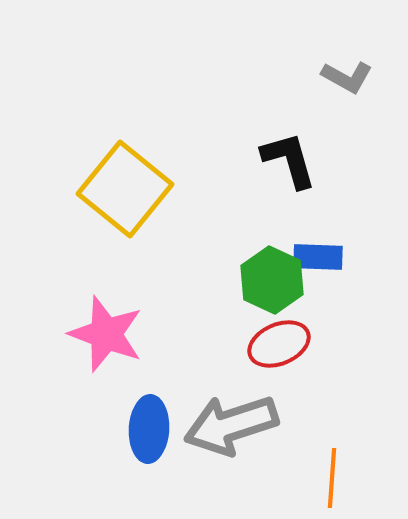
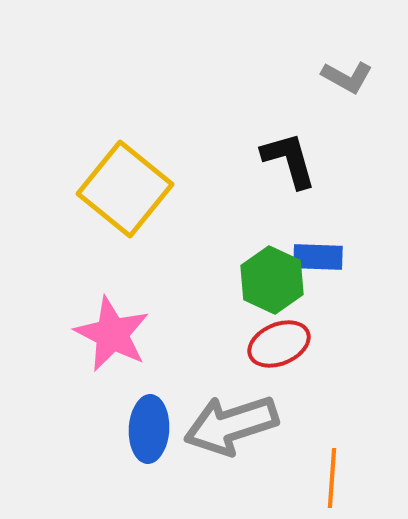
pink star: moved 6 px right; rotated 6 degrees clockwise
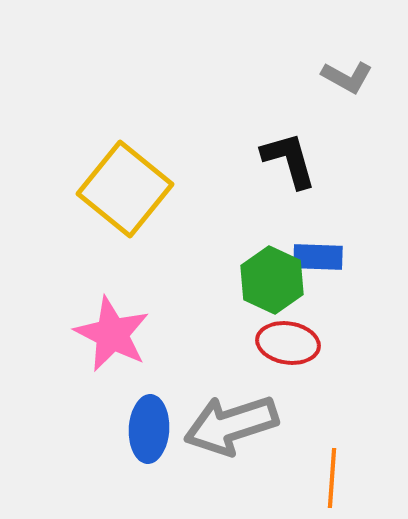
red ellipse: moved 9 px right, 1 px up; rotated 32 degrees clockwise
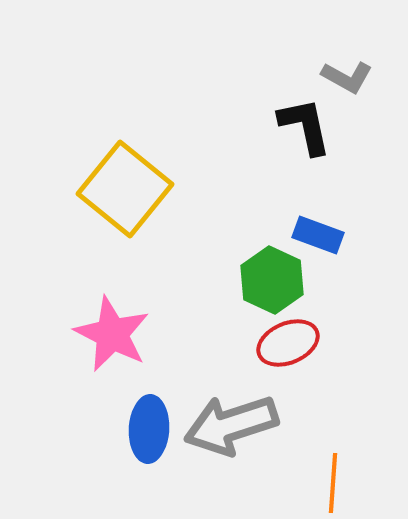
black L-shape: moved 16 px right, 34 px up; rotated 4 degrees clockwise
blue rectangle: moved 22 px up; rotated 18 degrees clockwise
red ellipse: rotated 32 degrees counterclockwise
orange line: moved 1 px right, 5 px down
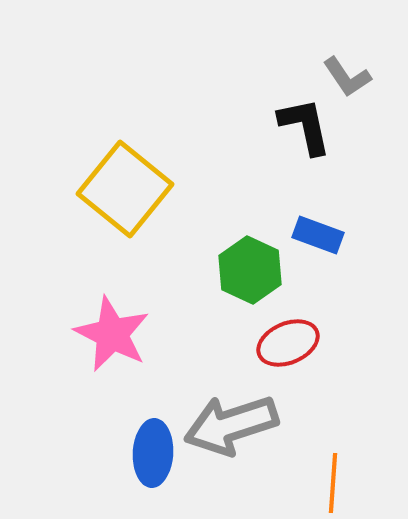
gray L-shape: rotated 27 degrees clockwise
green hexagon: moved 22 px left, 10 px up
blue ellipse: moved 4 px right, 24 px down
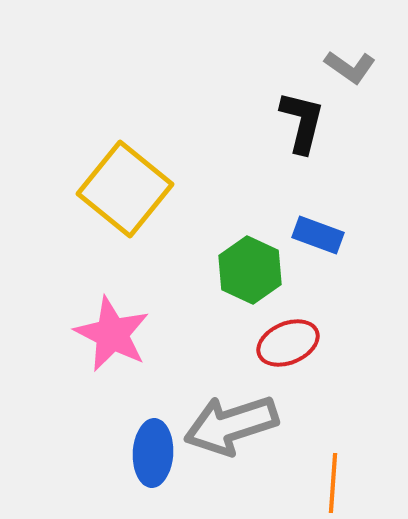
gray L-shape: moved 3 px right, 10 px up; rotated 21 degrees counterclockwise
black L-shape: moved 3 px left, 4 px up; rotated 26 degrees clockwise
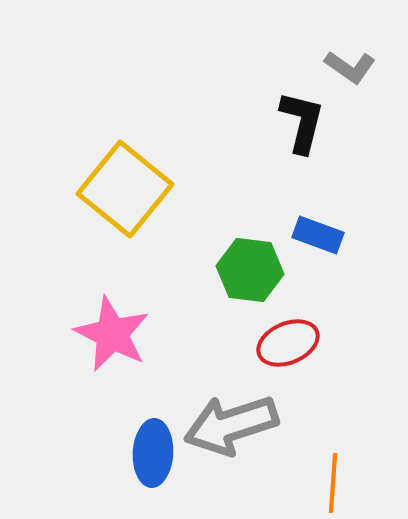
green hexagon: rotated 18 degrees counterclockwise
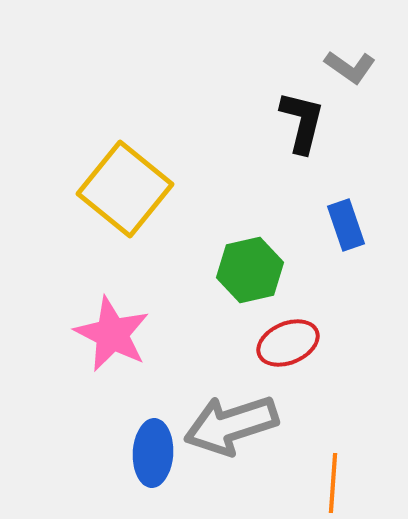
blue rectangle: moved 28 px right, 10 px up; rotated 51 degrees clockwise
green hexagon: rotated 20 degrees counterclockwise
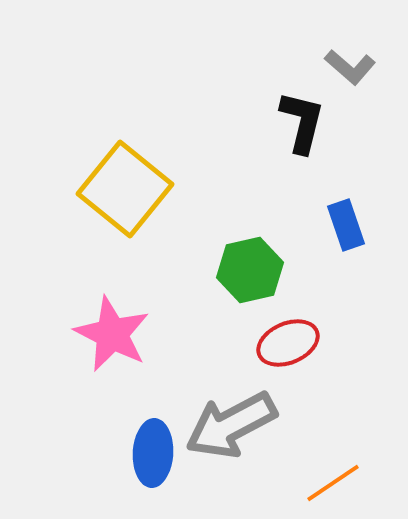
gray L-shape: rotated 6 degrees clockwise
gray arrow: rotated 10 degrees counterclockwise
orange line: rotated 52 degrees clockwise
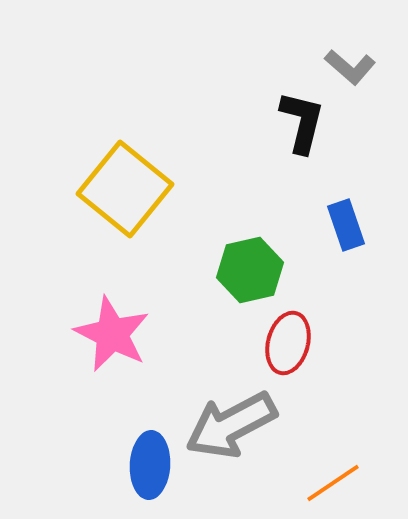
red ellipse: rotated 52 degrees counterclockwise
blue ellipse: moved 3 px left, 12 px down
